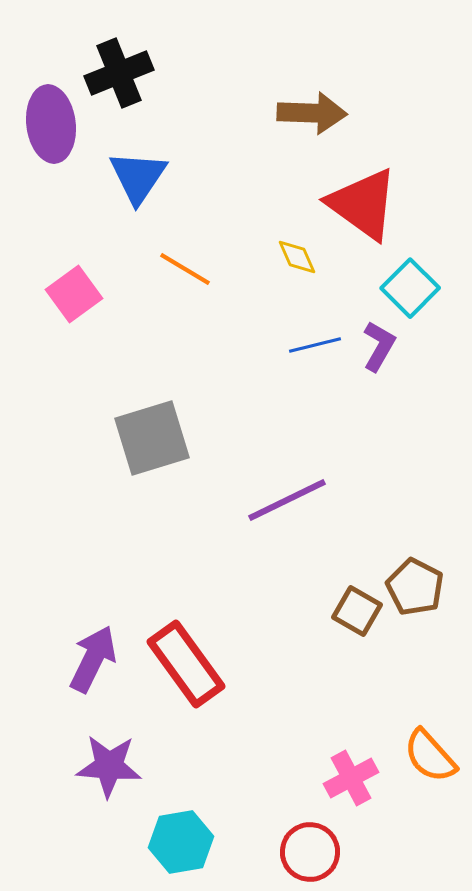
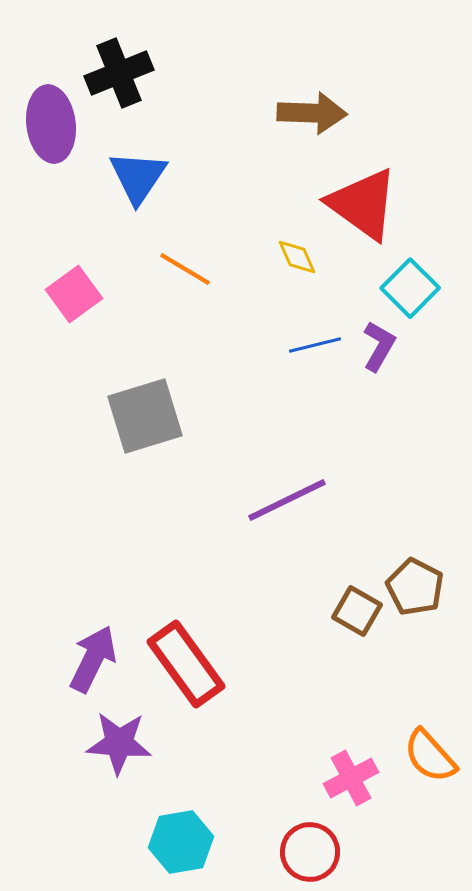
gray square: moved 7 px left, 22 px up
purple star: moved 10 px right, 23 px up
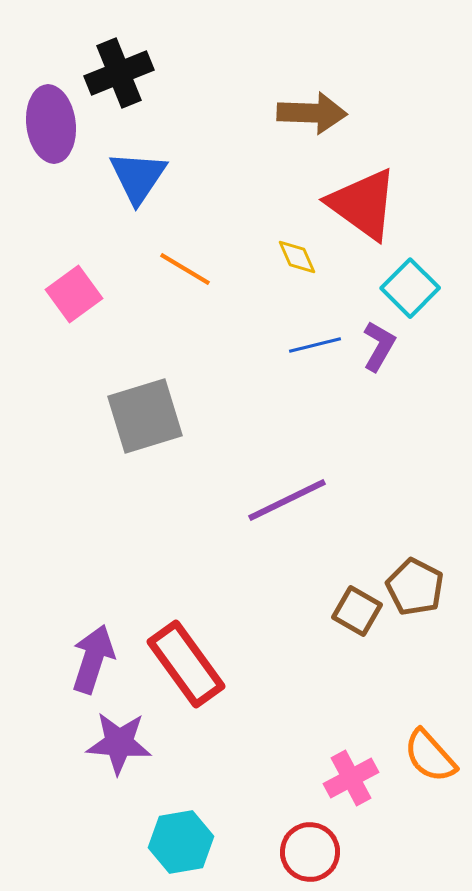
purple arrow: rotated 8 degrees counterclockwise
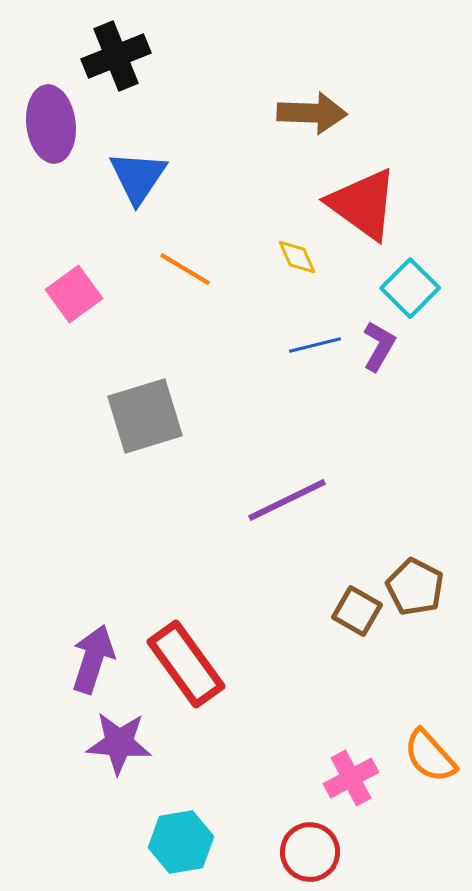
black cross: moved 3 px left, 17 px up
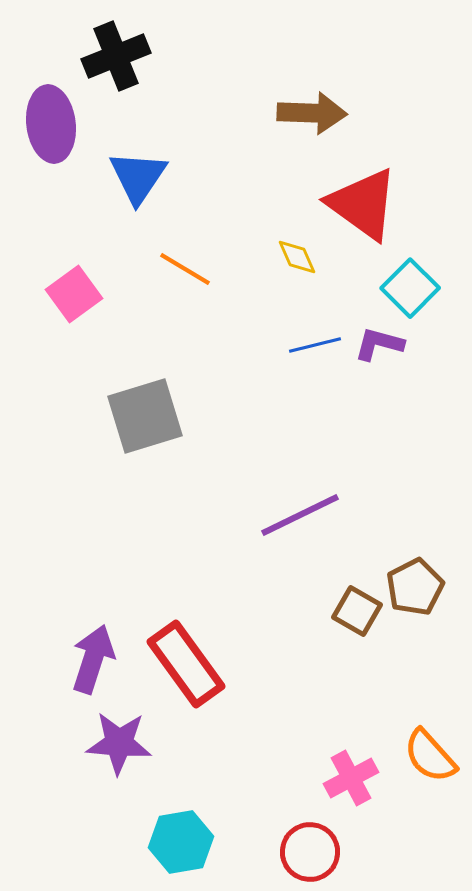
purple L-shape: moved 2 px up; rotated 105 degrees counterclockwise
purple line: moved 13 px right, 15 px down
brown pentagon: rotated 18 degrees clockwise
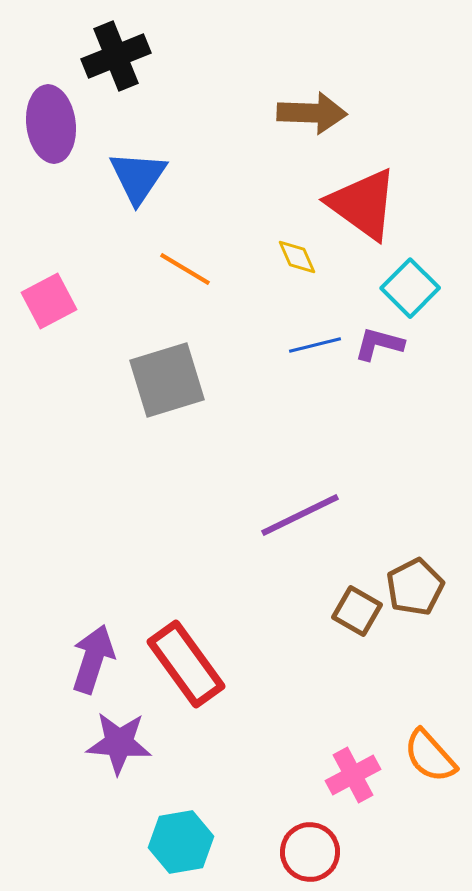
pink square: moved 25 px left, 7 px down; rotated 8 degrees clockwise
gray square: moved 22 px right, 36 px up
pink cross: moved 2 px right, 3 px up
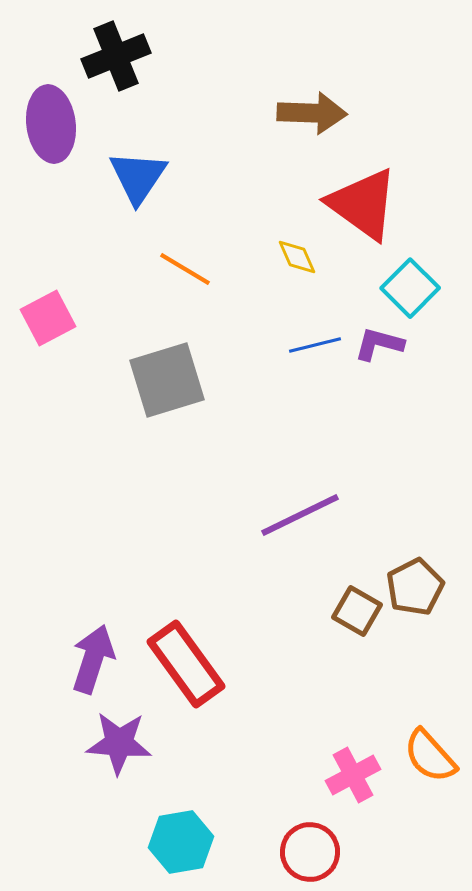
pink square: moved 1 px left, 17 px down
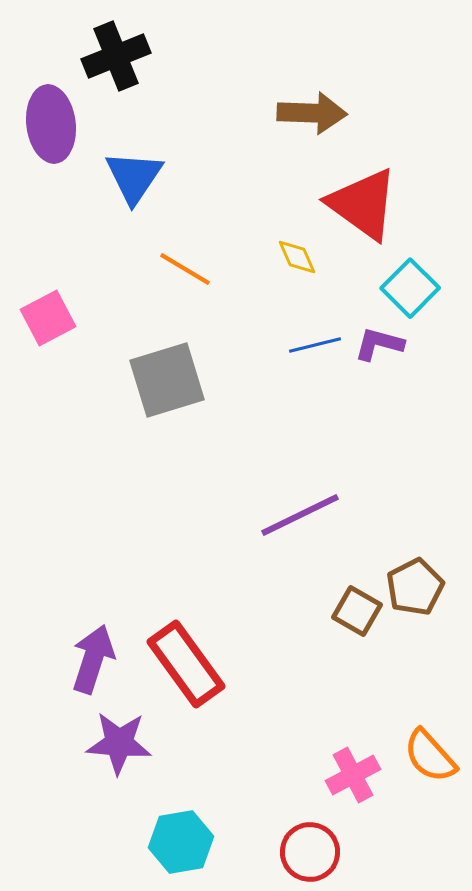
blue triangle: moved 4 px left
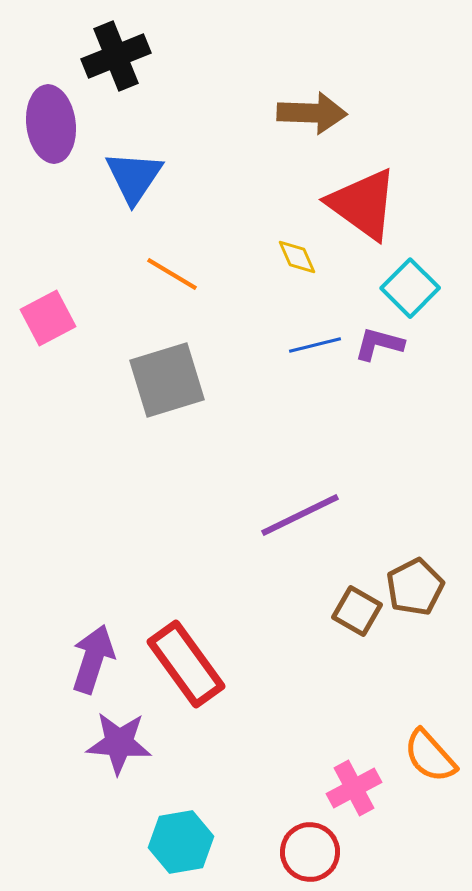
orange line: moved 13 px left, 5 px down
pink cross: moved 1 px right, 13 px down
